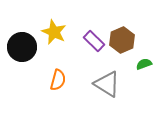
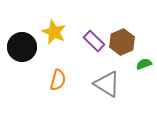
brown hexagon: moved 2 px down
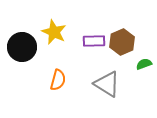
purple rectangle: rotated 45 degrees counterclockwise
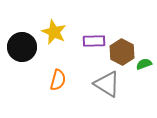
brown hexagon: moved 10 px down; rotated 10 degrees counterclockwise
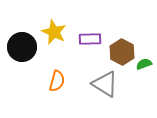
purple rectangle: moved 4 px left, 2 px up
orange semicircle: moved 1 px left, 1 px down
gray triangle: moved 2 px left
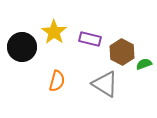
yellow star: rotated 10 degrees clockwise
purple rectangle: rotated 15 degrees clockwise
